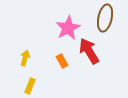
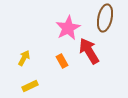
yellow arrow: moved 1 px left; rotated 14 degrees clockwise
yellow rectangle: rotated 42 degrees clockwise
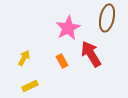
brown ellipse: moved 2 px right
red arrow: moved 2 px right, 3 px down
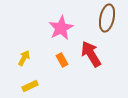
pink star: moved 7 px left
orange rectangle: moved 1 px up
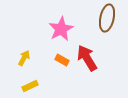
pink star: moved 1 px down
red arrow: moved 4 px left, 4 px down
orange rectangle: rotated 32 degrees counterclockwise
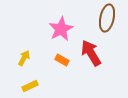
red arrow: moved 4 px right, 5 px up
